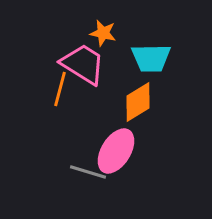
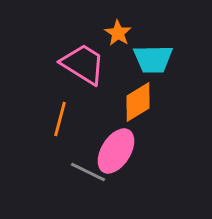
orange star: moved 15 px right; rotated 20 degrees clockwise
cyan trapezoid: moved 2 px right, 1 px down
orange line: moved 30 px down
gray line: rotated 9 degrees clockwise
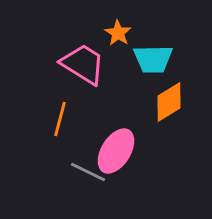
orange diamond: moved 31 px right
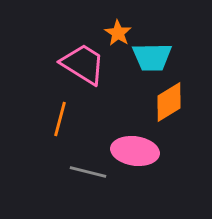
cyan trapezoid: moved 1 px left, 2 px up
pink ellipse: moved 19 px right; rotated 66 degrees clockwise
gray line: rotated 12 degrees counterclockwise
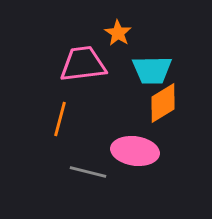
cyan trapezoid: moved 13 px down
pink trapezoid: rotated 39 degrees counterclockwise
orange diamond: moved 6 px left, 1 px down
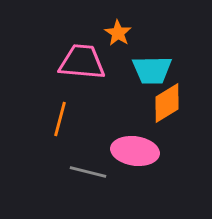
pink trapezoid: moved 1 px left, 2 px up; rotated 12 degrees clockwise
orange diamond: moved 4 px right
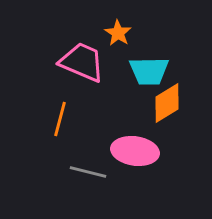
pink trapezoid: rotated 18 degrees clockwise
cyan trapezoid: moved 3 px left, 1 px down
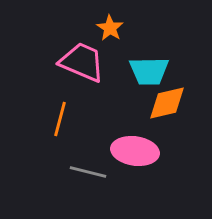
orange star: moved 8 px left, 5 px up
orange diamond: rotated 18 degrees clockwise
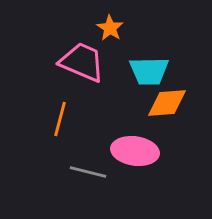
orange diamond: rotated 9 degrees clockwise
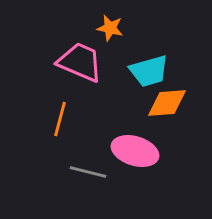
orange star: rotated 20 degrees counterclockwise
pink trapezoid: moved 2 px left
cyan trapezoid: rotated 15 degrees counterclockwise
pink ellipse: rotated 9 degrees clockwise
